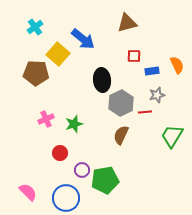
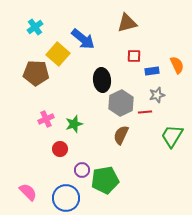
red circle: moved 4 px up
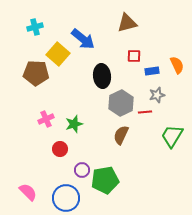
cyan cross: rotated 21 degrees clockwise
black ellipse: moved 4 px up
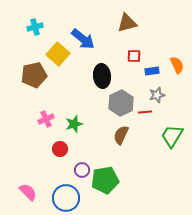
brown pentagon: moved 2 px left, 2 px down; rotated 15 degrees counterclockwise
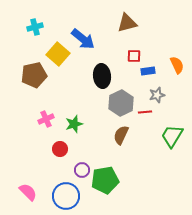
blue rectangle: moved 4 px left
blue circle: moved 2 px up
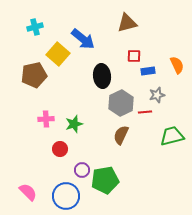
pink cross: rotated 21 degrees clockwise
green trapezoid: rotated 45 degrees clockwise
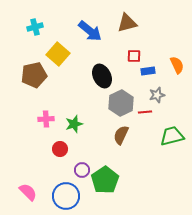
blue arrow: moved 7 px right, 8 px up
black ellipse: rotated 20 degrees counterclockwise
green pentagon: rotated 24 degrees counterclockwise
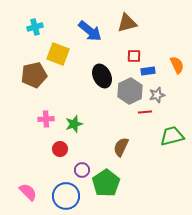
yellow square: rotated 20 degrees counterclockwise
gray hexagon: moved 9 px right, 12 px up
brown semicircle: moved 12 px down
green pentagon: moved 1 px right, 3 px down
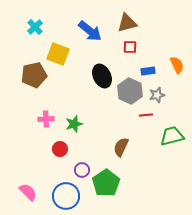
cyan cross: rotated 28 degrees counterclockwise
red square: moved 4 px left, 9 px up
gray hexagon: rotated 10 degrees counterclockwise
red line: moved 1 px right, 3 px down
